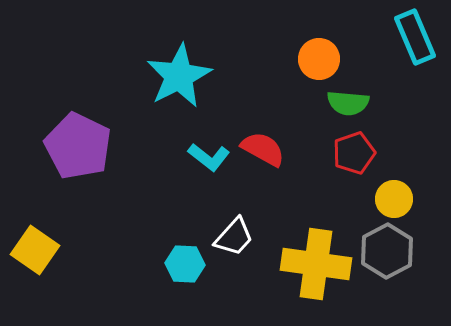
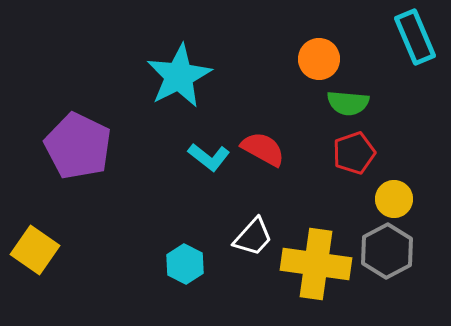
white trapezoid: moved 19 px right
cyan hexagon: rotated 24 degrees clockwise
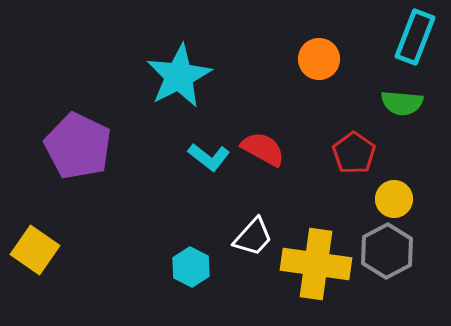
cyan rectangle: rotated 44 degrees clockwise
green semicircle: moved 54 px right
red pentagon: rotated 18 degrees counterclockwise
cyan hexagon: moved 6 px right, 3 px down
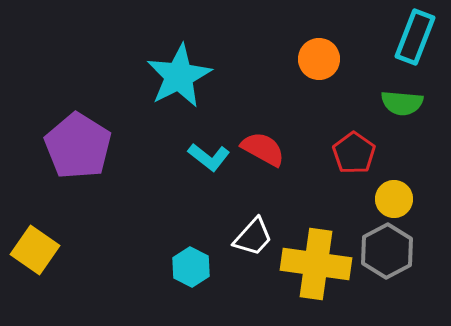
purple pentagon: rotated 6 degrees clockwise
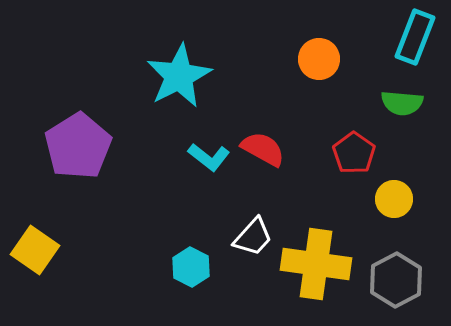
purple pentagon: rotated 8 degrees clockwise
gray hexagon: moved 9 px right, 29 px down
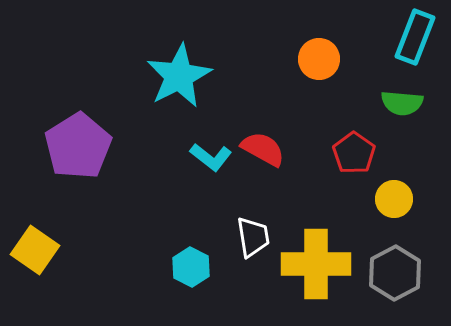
cyan L-shape: moved 2 px right
white trapezoid: rotated 51 degrees counterclockwise
yellow cross: rotated 8 degrees counterclockwise
gray hexagon: moved 1 px left, 7 px up
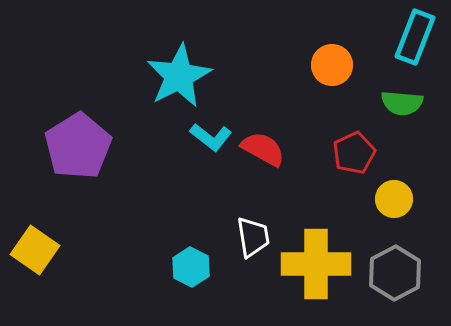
orange circle: moved 13 px right, 6 px down
red pentagon: rotated 12 degrees clockwise
cyan L-shape: moved 20 px up
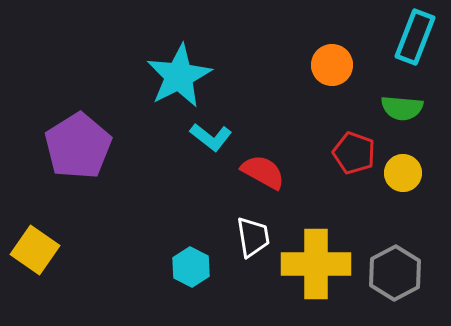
green semicircle: moved 5 px down
red semicircle: moved 23 px down
red pentagon: rotated 27 degrees counterclockwise
yellow circle: moved 9 px right, 26 px up
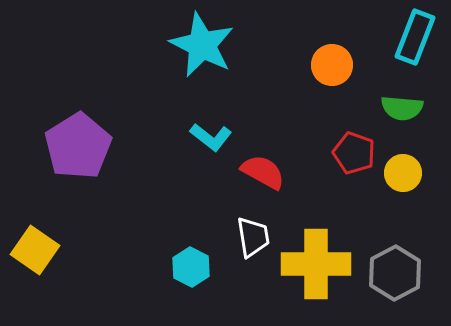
cyan star: moved 23 px right, 31 px up; rotated 18 degrees counterclockwise
